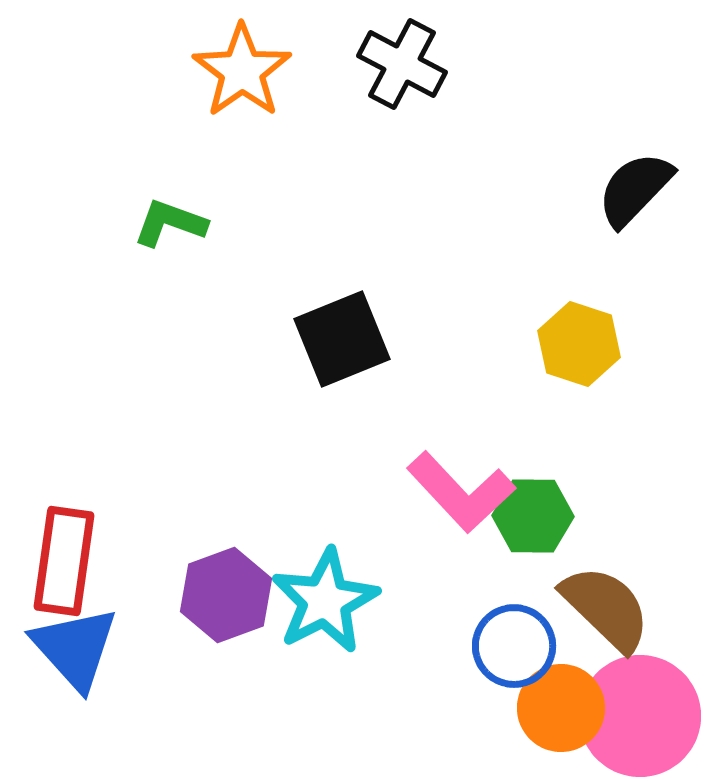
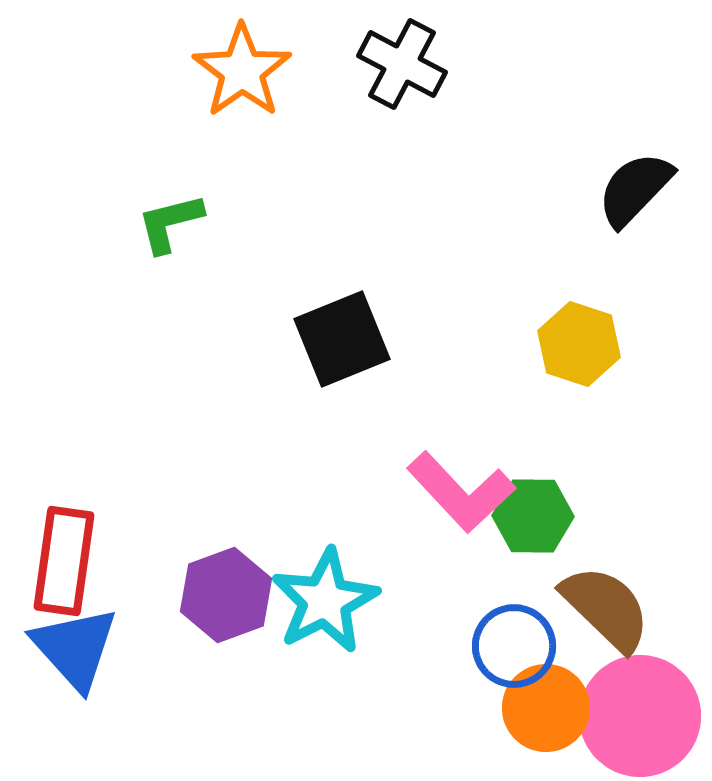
green L-shape: rotated 34 degrees counterclockwise
orange circle: moved 15 px left
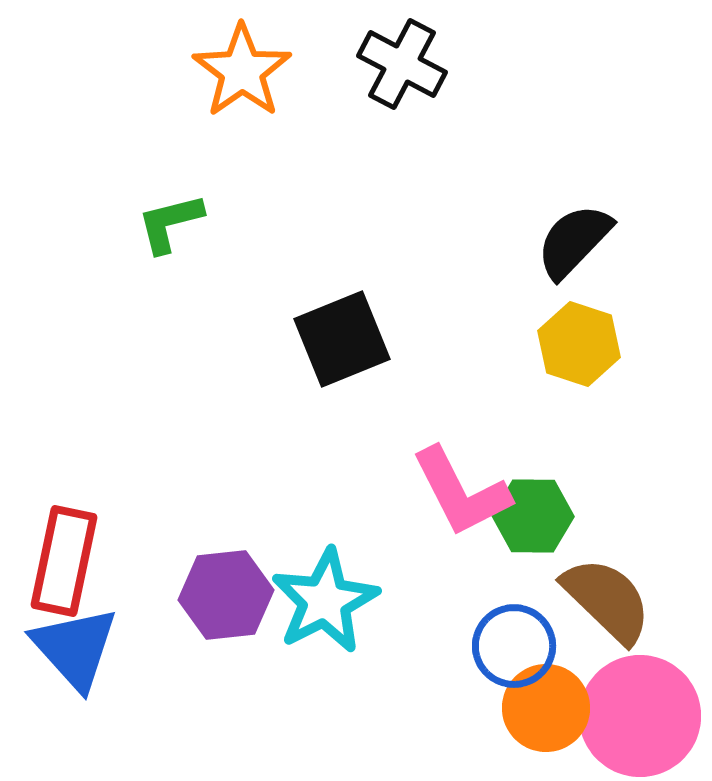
black semicircle: moved 61 px left, 52 px down
pink L-shape: rotated 16 degrees clockwise
red rectangle: rotated 4 degrees clockwise
purple hexagon: rotated 14 degrees clockwise
brown semicircle: moved 1 px right, 8 px up
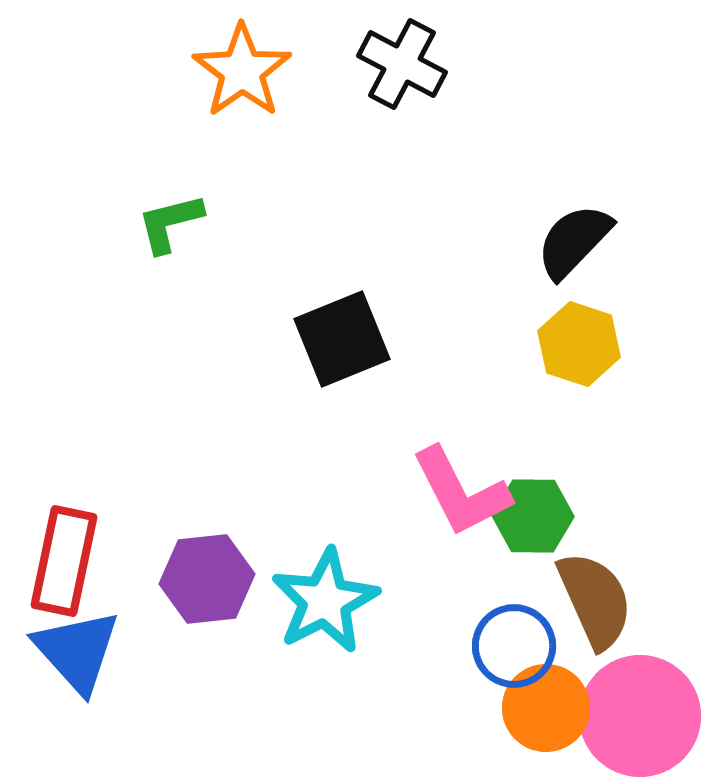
purple hexagon: moved 19 px left, 16 px up
brown semicircle: moved 12 px left; rotated 22 degrees clockwise
blue triangle: moved 2 px right, 3 px down
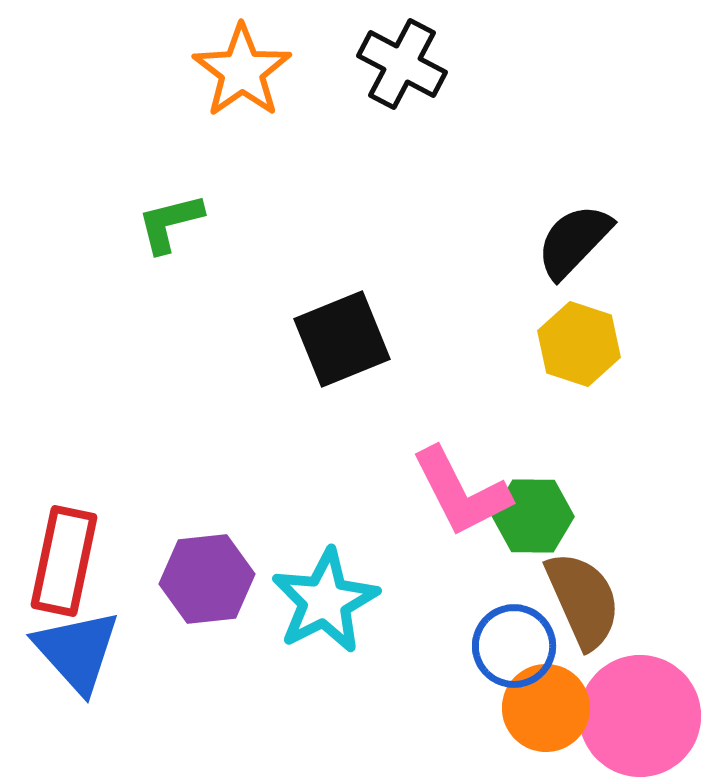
brown semicircle: moved 12 px left
